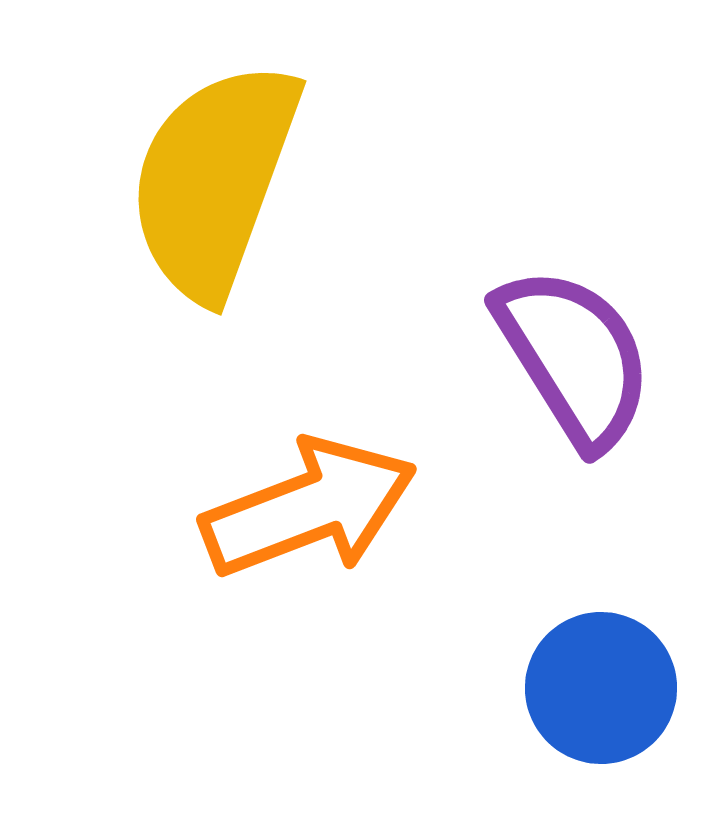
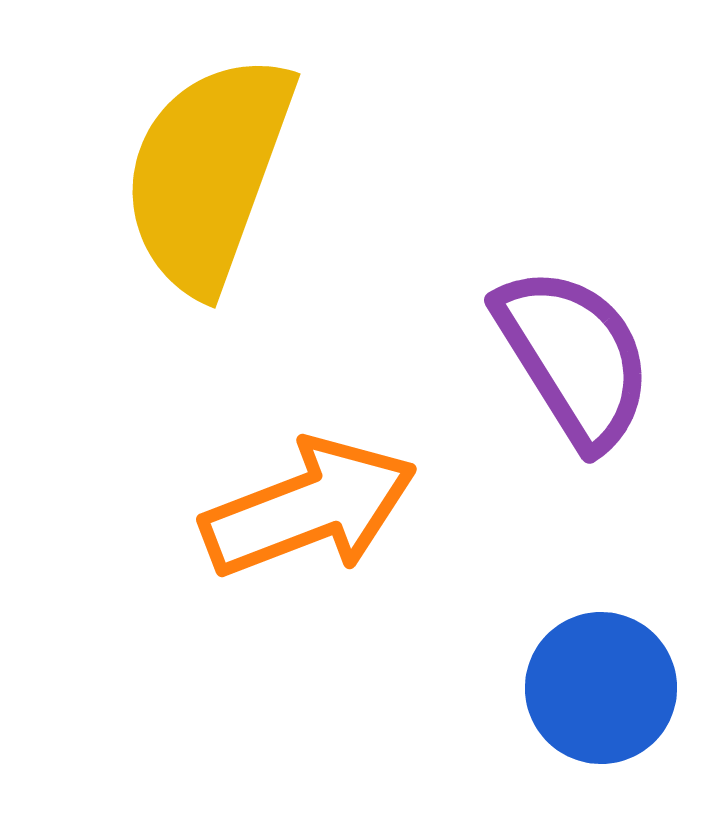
yellow semicircle: moved 6 px left, 7 px up
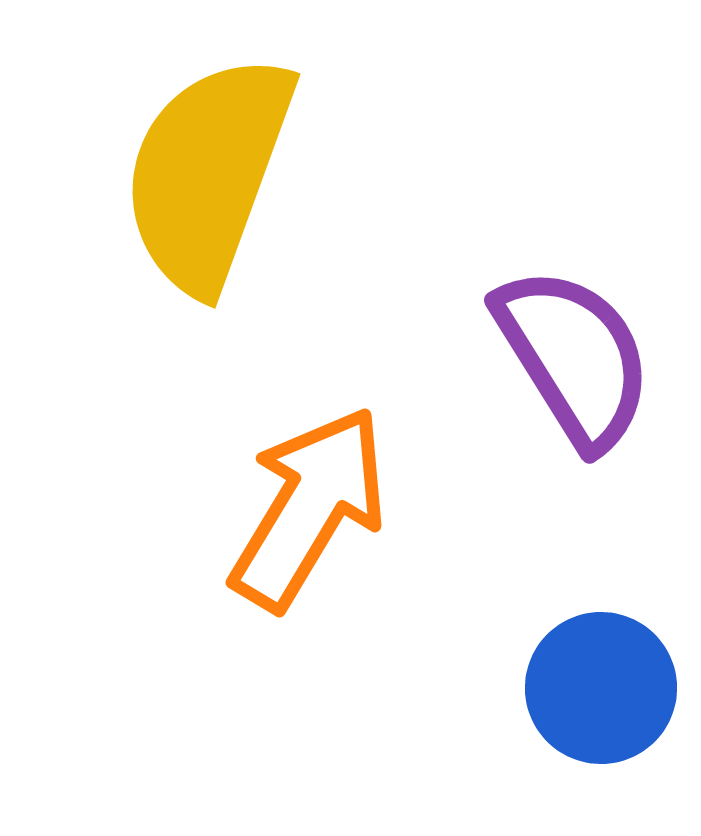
orange arrow: rotated 38 degrees counterclockwise
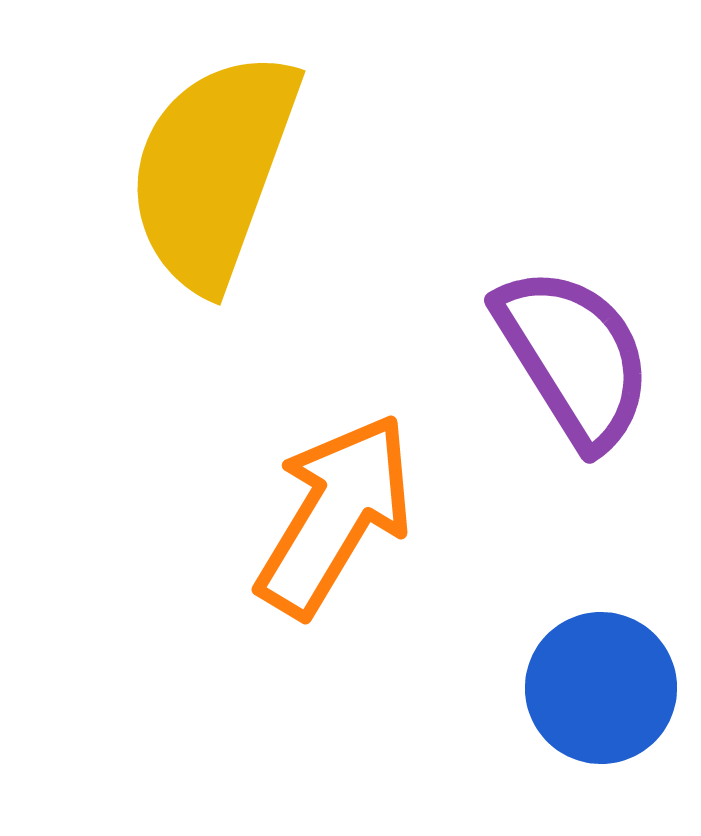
yellow semicircle: moved 5 px right, 3 px up
orange arrow: moved 26 px right, 7 px down
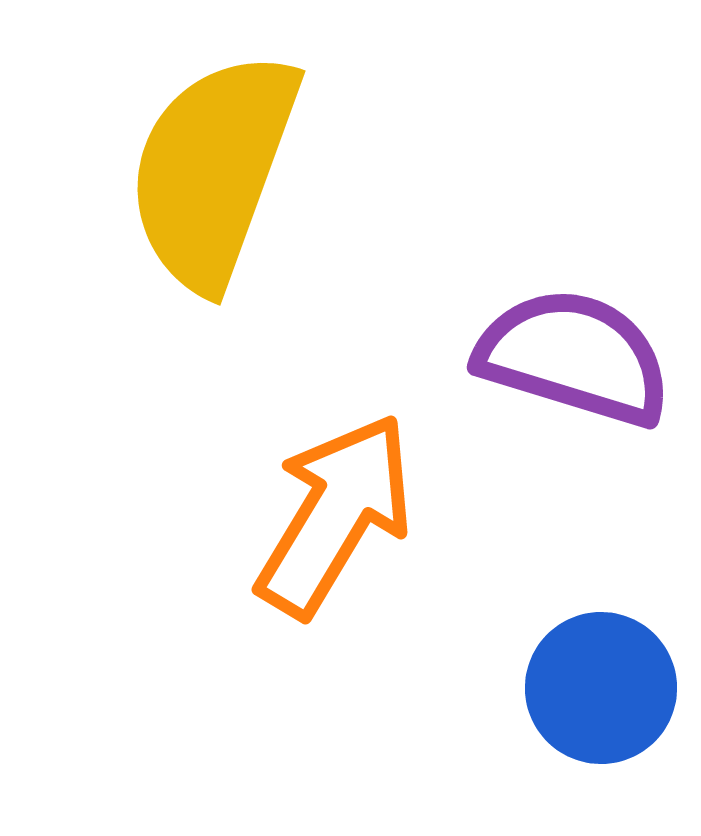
purple semicircle: rotated 41 degrees counterclockwise
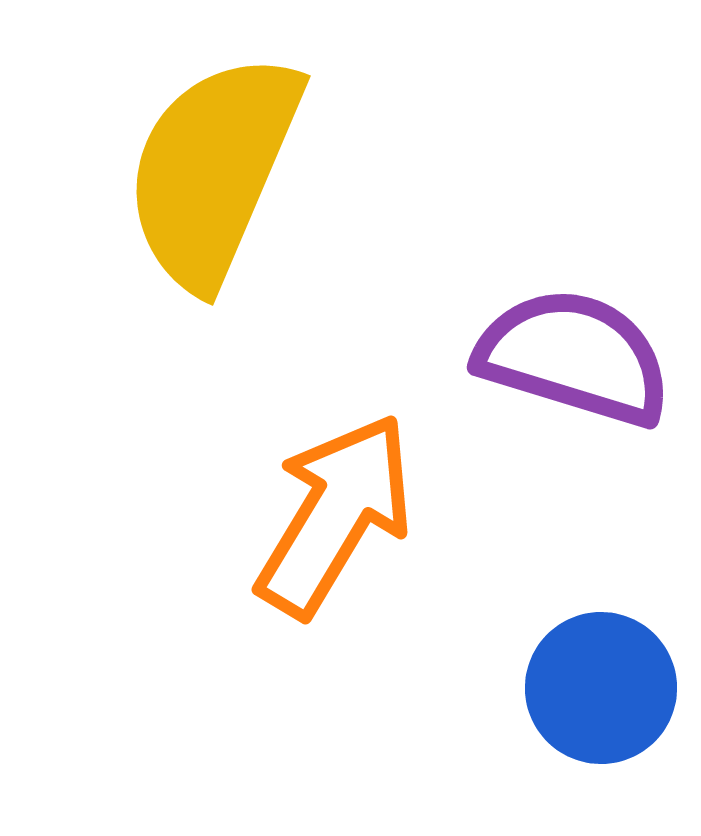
yellow semicircle: rotated 3 degrees clockwise
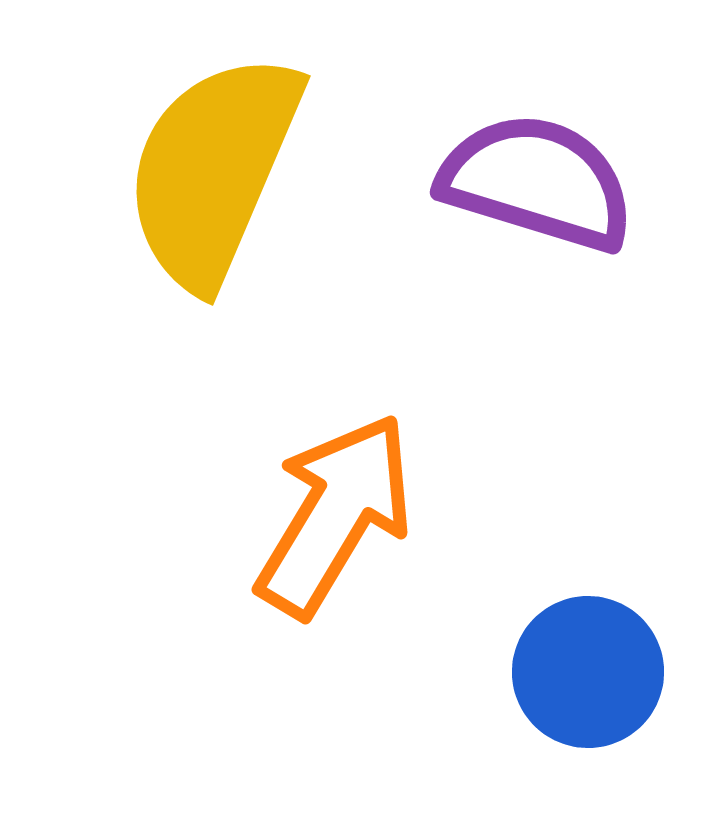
purple semicircle: moved 37 px left, 175 px up
blue circle: moved 13 px left, 16 px up
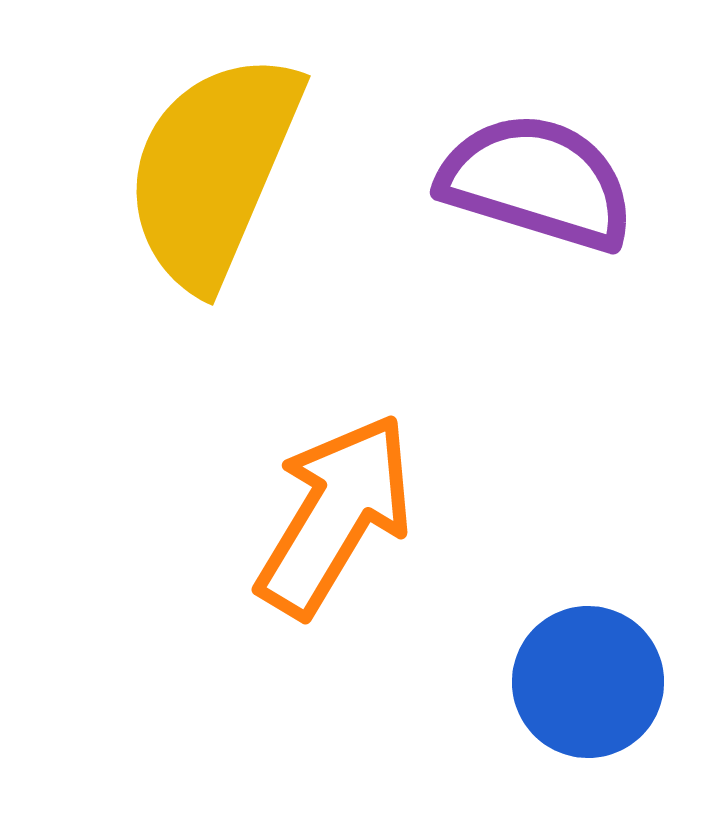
blue circle: moved 10 px down
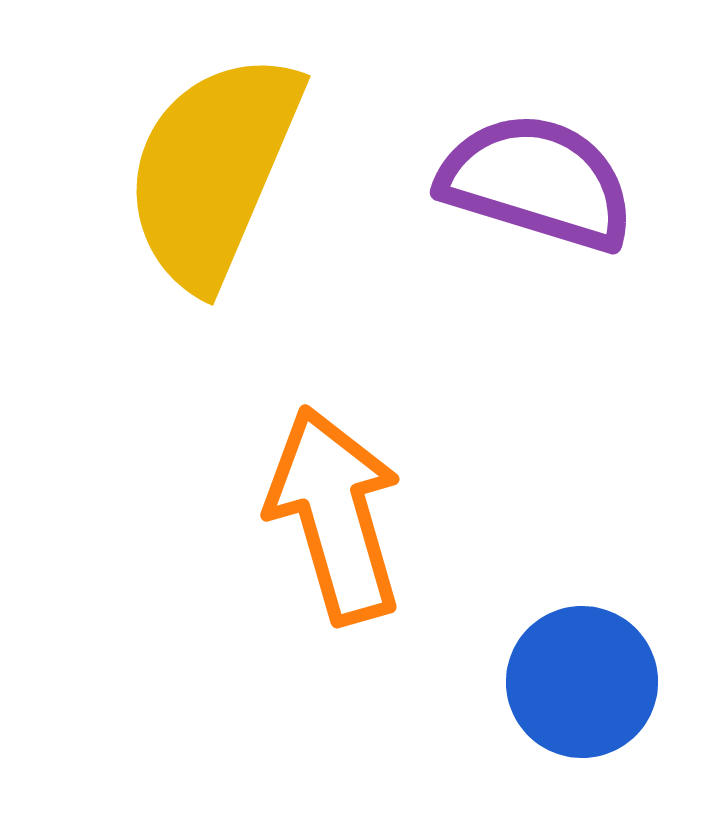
orange arrow: rotated 47 degrees counterclockwise
blue circle: moved 6 px left
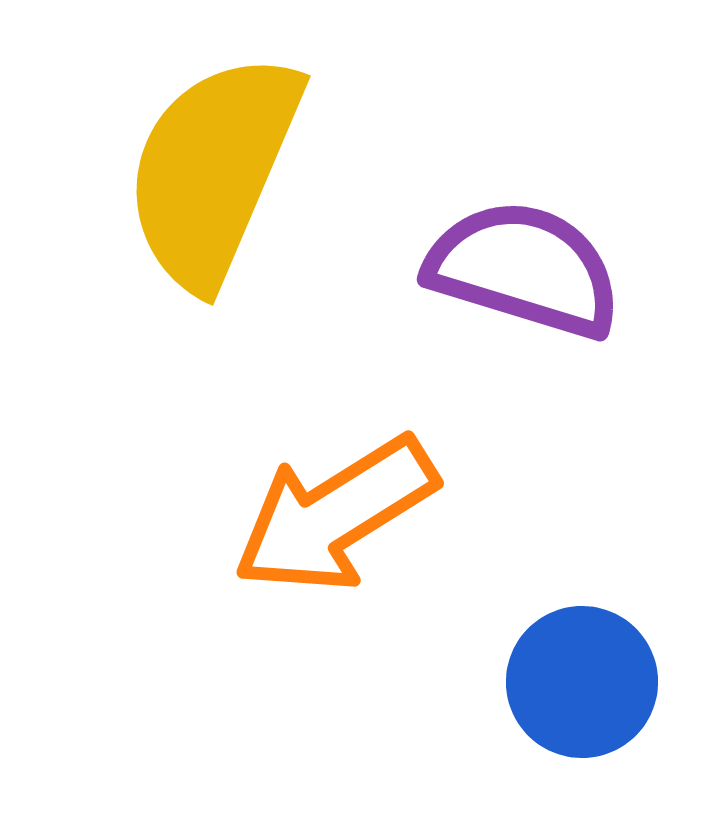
purple semicircle: moved 13 px left, 87 px down
orange arrow: rotated 106 degrees counterclockwise
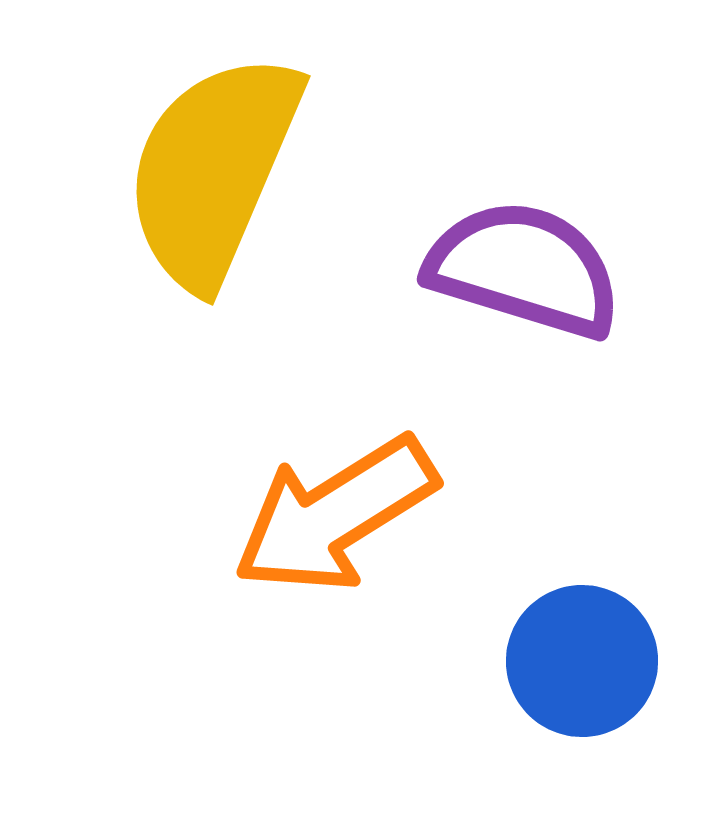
blue circle: moved 21 px up
